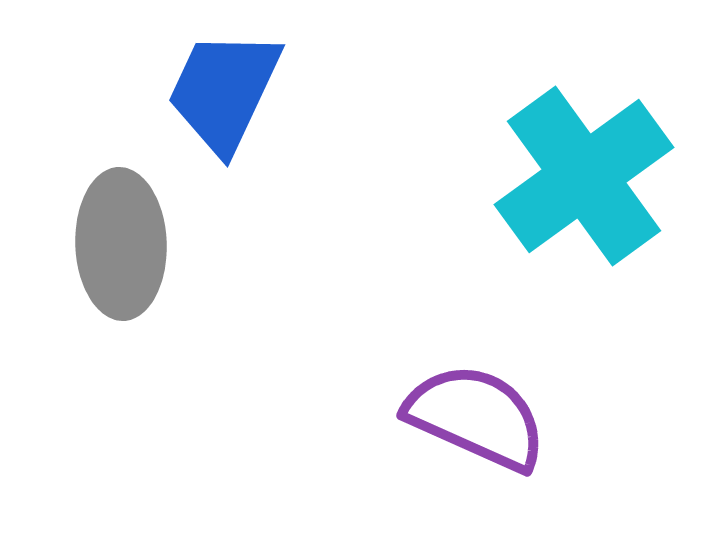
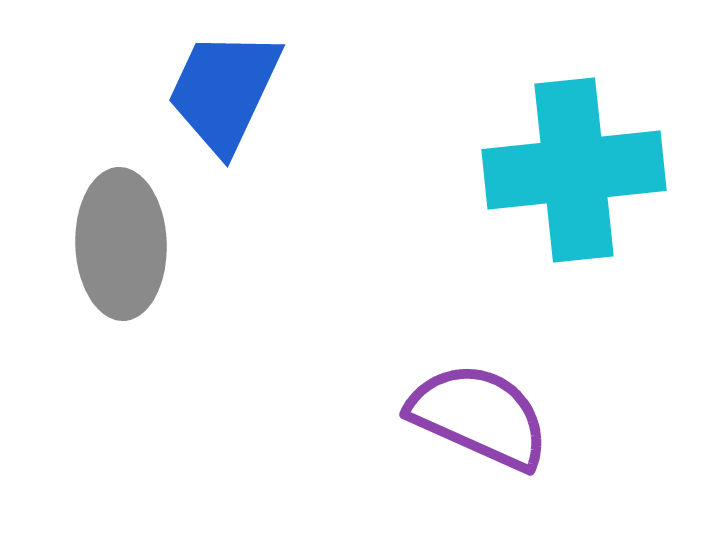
cyan cross: moved 10 px left, 6 px up; rotated 30 degrees clockwise
purple semicircle: moved 3 px right, 1 px up
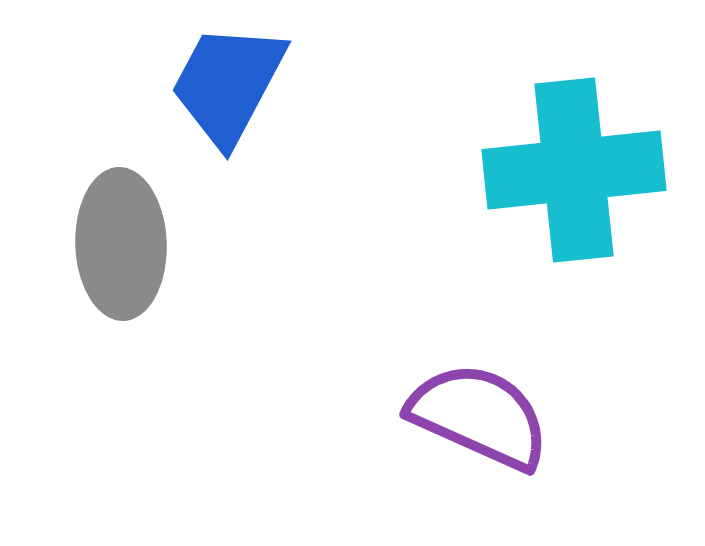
blue trapezoid: moved 4 px right, 7 px up; rotated 3 degrees clockwise
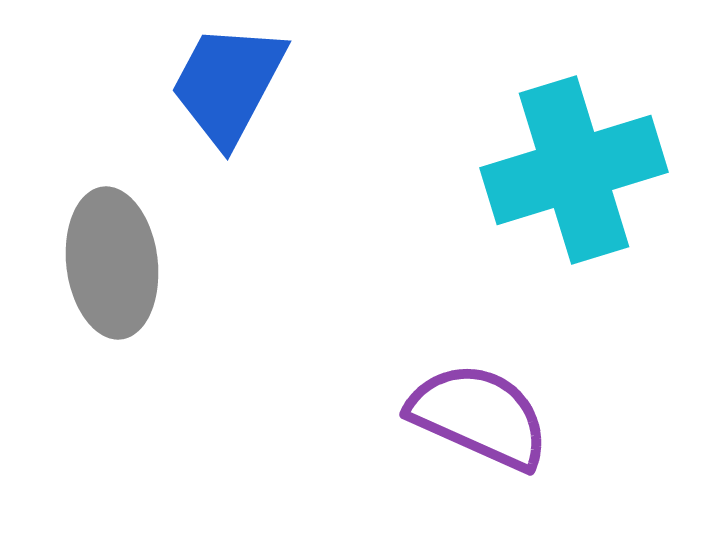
cyan cross: rotated 11 degrees counterclockwise
gray ellipse: moved 9 px left, 19 px down; rotated 5 degrees counterclockwise
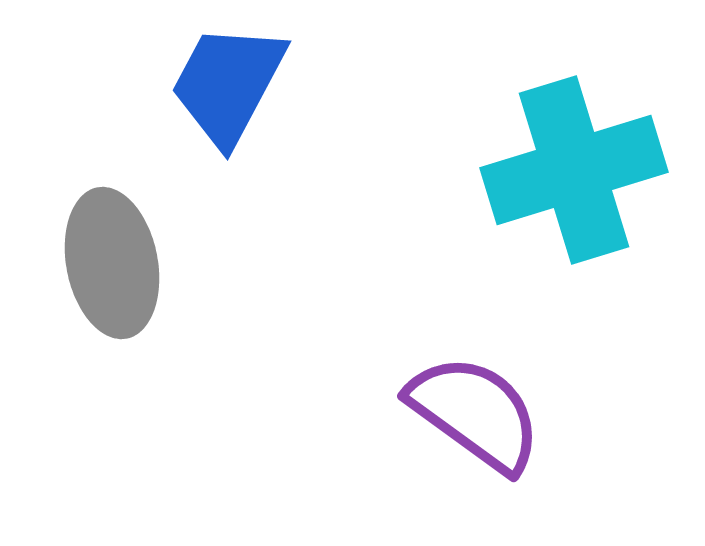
gray ellipse: rotated 4 degrees counterclockwise
purple semicircle: moved 4 px left, 3 px up; rotated 12 degrees clockwise
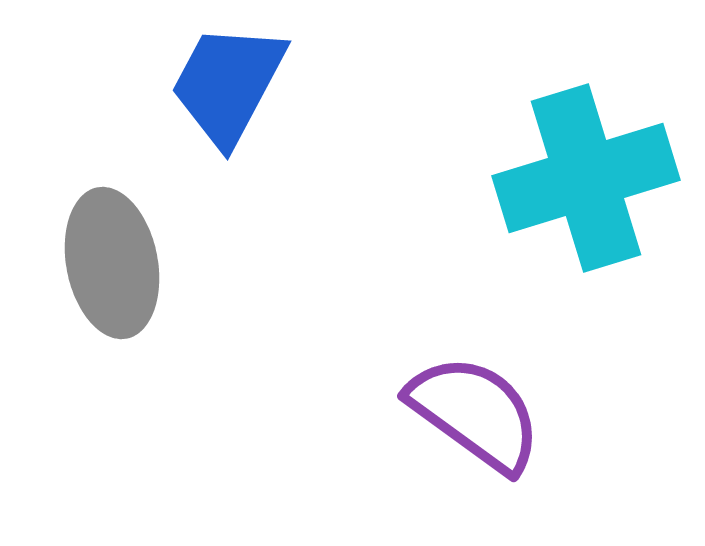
cyan cross: moved 12 px right, 8 px down
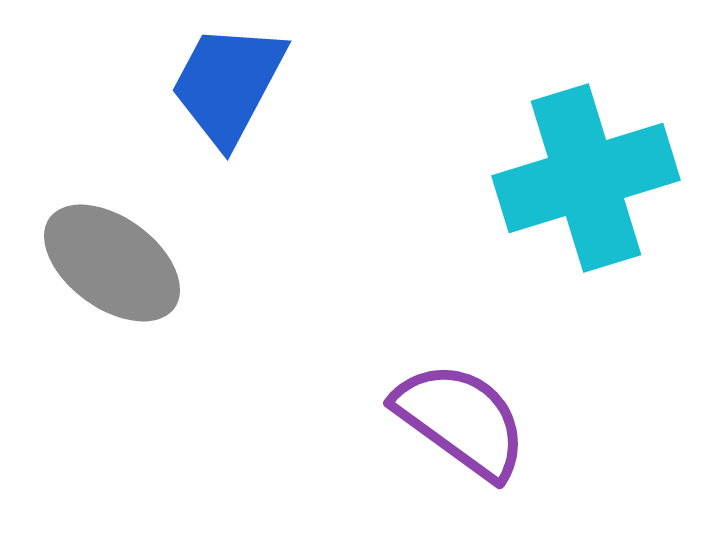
gray ellipse: rotated 43 degrees counterclockwise
purple semicircle: moved 14 px left, 7 px down
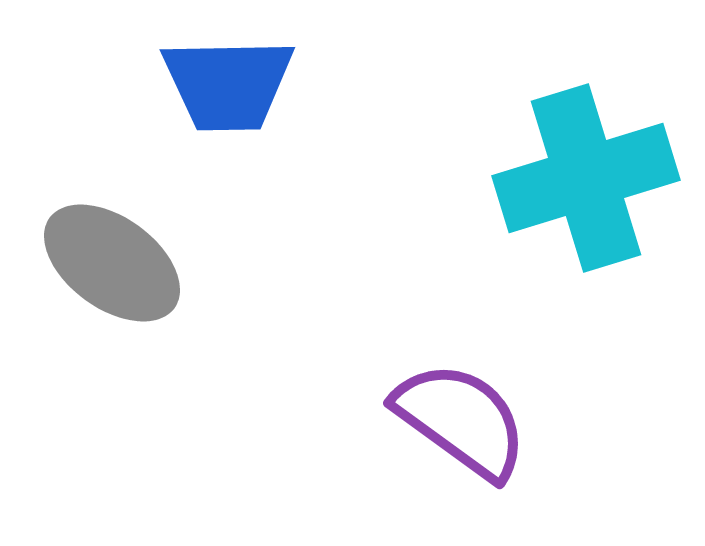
blue trapezoid: rotated 119 degrees counterclockwise
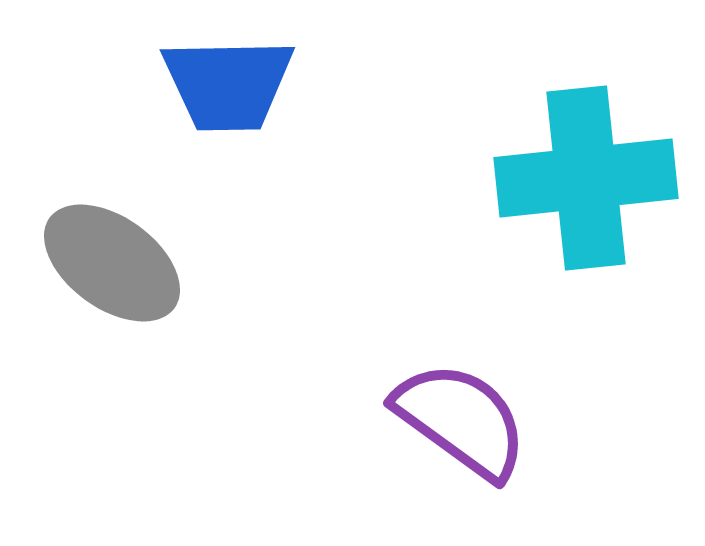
cyan cross: rotated 11 degrees clockwise
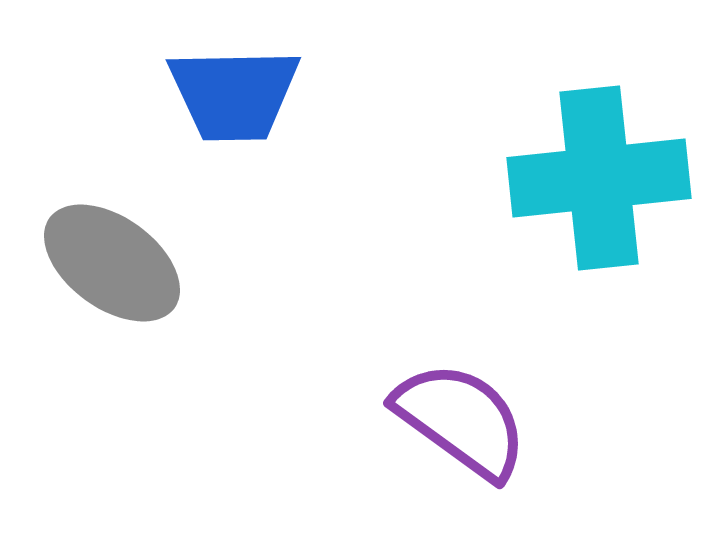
blue trapezoid: moved 6 px right, 10 px down
cyan cross: moved 13 px right
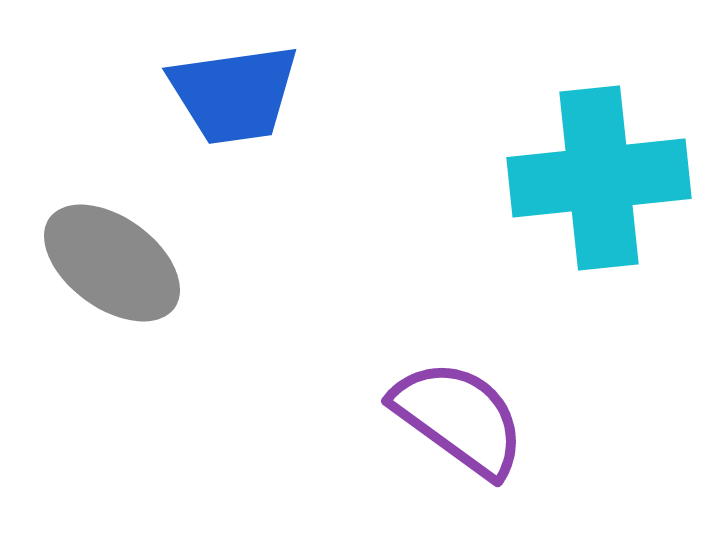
blue trapezoid: rotated 7 degrees counterclockwise
purple semicircle: moved 2 px left, 2 px up
